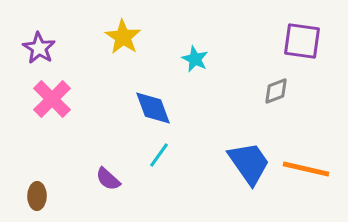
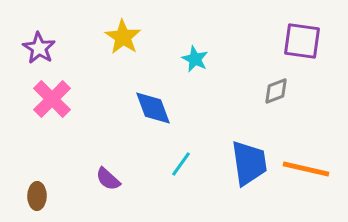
cyan line: moved 22 px right, 9 px down
blue trapezoid: rotated 27 degrees clockwise
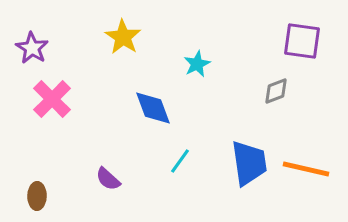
purple star: moved 7 px left
cyan star: moved 2 px right, 5 px down; rotated 20 degrees clockwise
cyan line: moved 1 px left, 3 px up
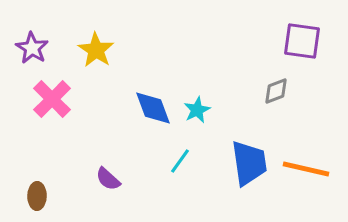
yellow star: moved 27 px left, 13 px down
cyan star: moved 46 px down
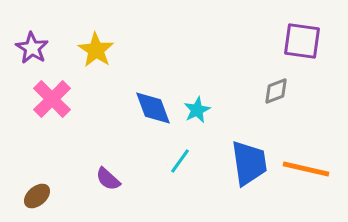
brown ellipse: rotated 48 degrees clockwise
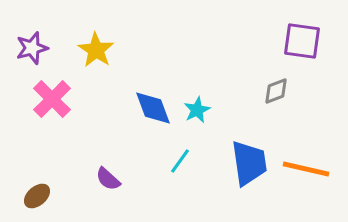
purple star: rotated 24 degrees clockwise
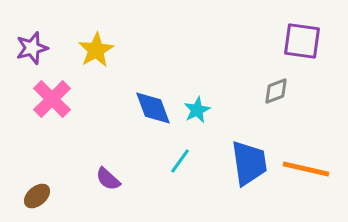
yellow star: rotated 9 degrees clockwise
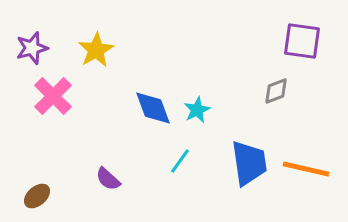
pink cross: moved 1 px right, 3 px up
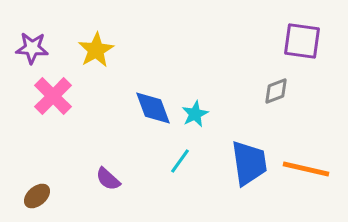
purple star: rotated 20 degrees clockwise
cyan star: moved 2 px left, 4 px down
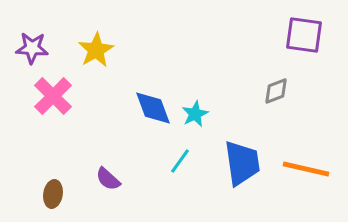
purple square: moved 2 px right, 6 px up
blue trapezoid: moved 7 px left
brown ellipse: moved 16 px right, 2 px up; rotated 40 degrees counterclockwise
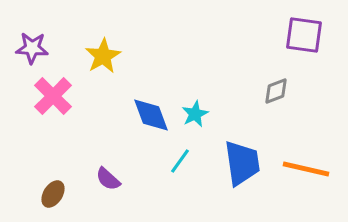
yellow star: moved 7 px right, 6 px down
blue diamond: moved 2 px left, 7 px down
brown ellipse: rotated 24 degrees clockwise
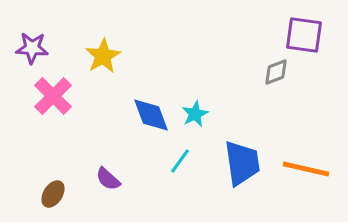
gray diamond: moved 19 px up
